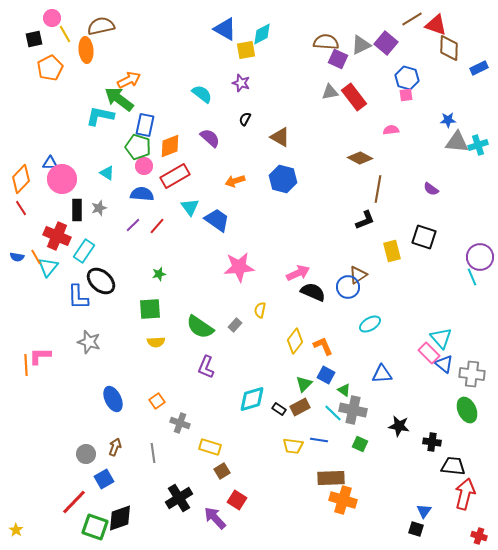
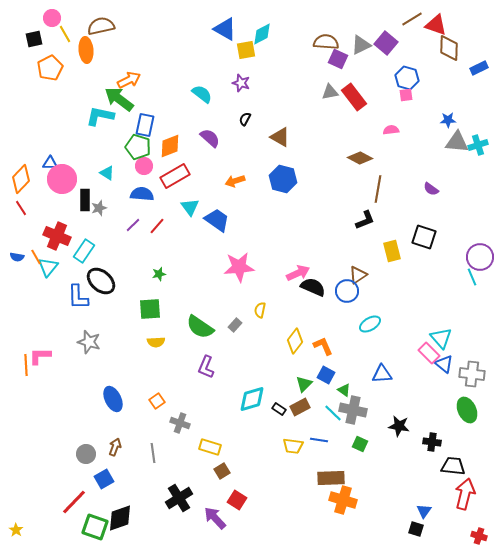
black rectangle at (77, 210): moved 8 px right, 10 px up
blue circle at (348, 287): moved 1 px left, 4 px down
black semicircle at (313, 292): moved 5 px up
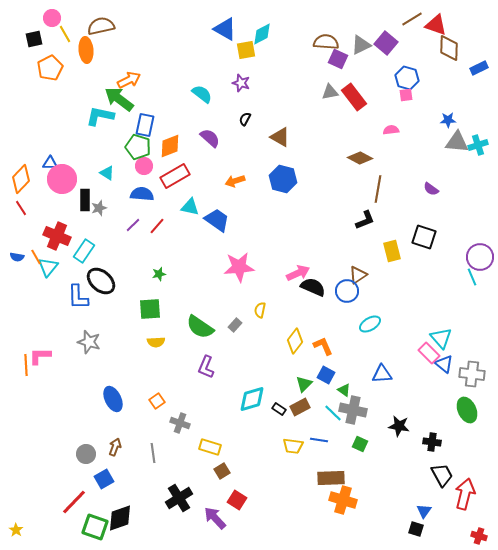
cyan triangle at (190, 207): rotated 42 degrees counterclockwise
black trapezoid at (453, 466): moved 11 px left, 9 px down; rotated 55 degrees clockwise
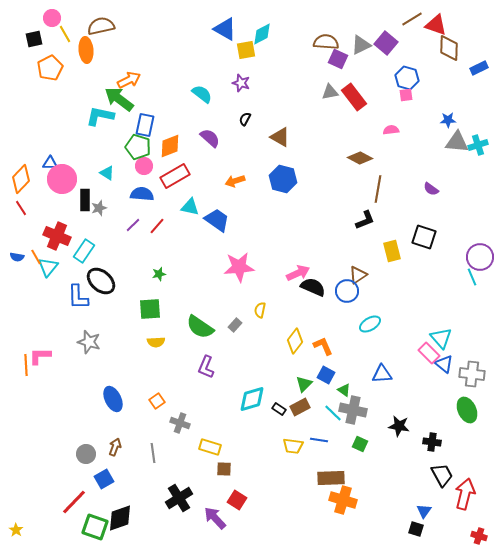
brown square at (222, 471): moved 2 px right, 2 px up; rotated 35 degrees clockwise
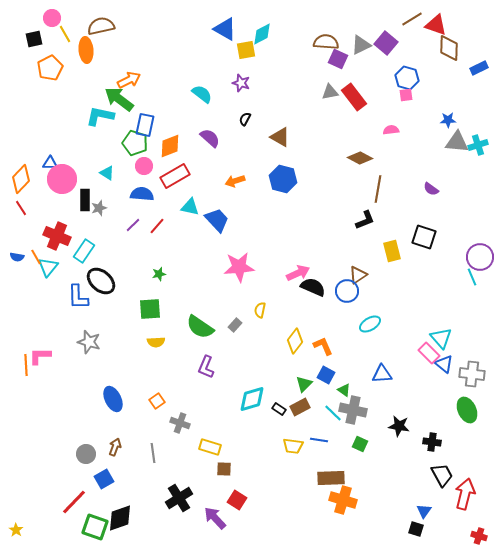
green pentagon at (138, 147): moved 3 px left, 4 px up
blue trapezoid at (217, 220): rotated 12 degrees clockwise
